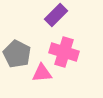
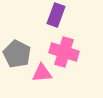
purple rectangle: rotated 25 degrees counterclockwise
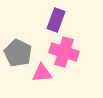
purple rectangle: moved 5 px down
gray pentagon: moved 1 px right, 1 px up
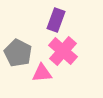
pink cross: moved 1 px left, 1 px up; rotated 24 degrees clockwise
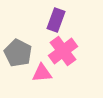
pink cross: rotated 12 degrees clockwise
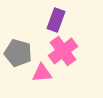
gray pentagon: rotated 12 degrees counterclockwise
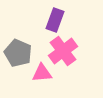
purple rectangle: moved 1 px left
gray pentagon: rotated 8 degrees clockwise
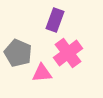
pink cross: moved 5 px right, 2 px down
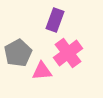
gray pentagon: rotated 20 degrees clockwise
pink triangle: moved 2 px up
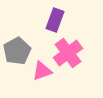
gray pentagon: moved 1 px left, 2 px up
pink triangle: rotated 15 degrees counterclockwise
